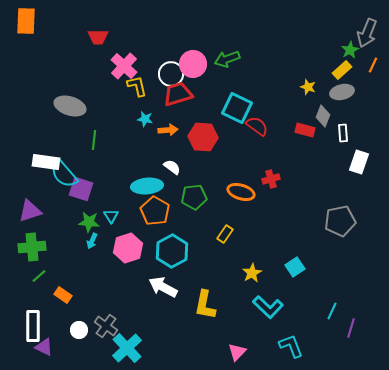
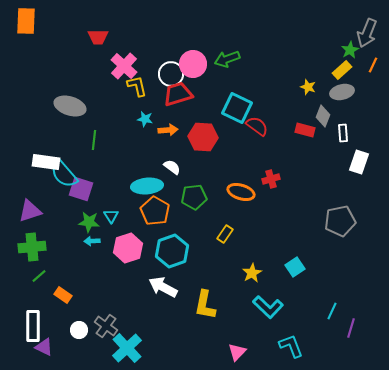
cyan arrow at (92, 241): rotated 63 degrees clockwise
cyan hexagon at (172, 251): rotated 8 degrees clockwise
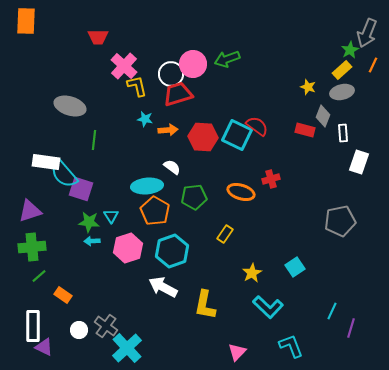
cyan square at (237, 108): moved 27 px down
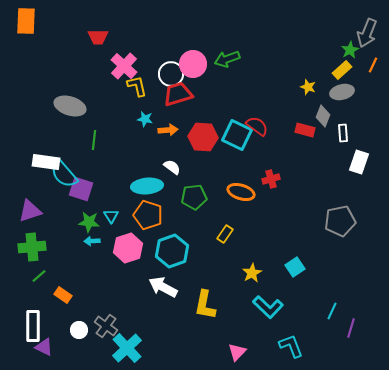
orange pentagon at (155, 211): moved 7 px left, 4 px down; rotated 12 degrees counterclockwise
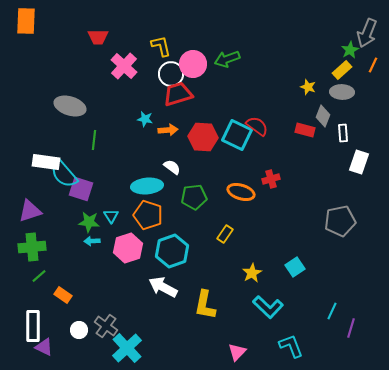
yellow L-shape at (137, 86): moved 24 px right, 40 px up
gray ellipse at (342, 92): rotated 15 degrees clockwise
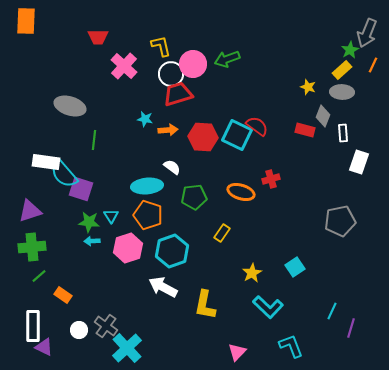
yellow rectangle at (225, 234): moved 3 px left, 1 px up
